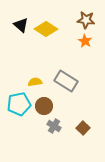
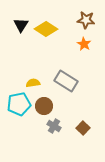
black triangle: rotated 21 degrees clockwise
orange star: moved 1 px left, 3 px down
yellow semicircle: moved 2 px left, 1 px down
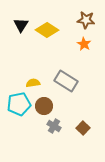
yellow diamond: moved 1 px right, 1 px down
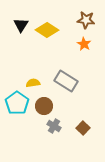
cyan pentagon: moved 2 px left, 1 px up; rotated 25 degrees counterclockwise
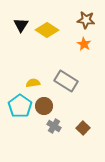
cyan pentagon: moved 3 px right, 3 px down
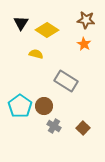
black triangle: moved 2 px up
yellow semicircle: moved 3 px right, 29 px up; rotated 24 degrees clockwise
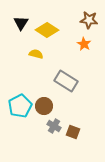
brown star: moved 3 px right
cyan pentagon: rotated 10 degrees clockwise
brown square: moved 10 px left, 4 px down; rotated 24 degrees counterclockwise
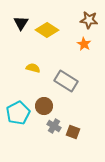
yellow semicircle: moved 3 px left, 14 px down
cyan pentagon: moved 2 px left, 7 px down
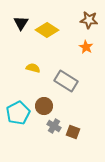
orange star: moved 2 px right, 3 px down
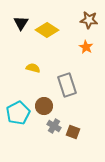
gray rectangle: moved 1 px right, 4 px down; rotated 40 degrees clockwise
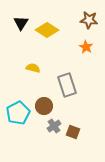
gray cross: rotated 24 degrees clockwise
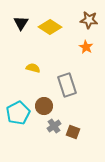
yellow diamond: moved 3 px right, 3 px up
